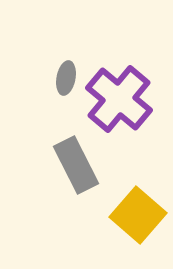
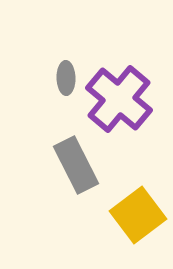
gray ellipse: rotated 12 degrees counterclockwise
yellow square: rotated 12 degrees clockwise
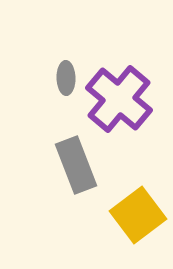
gray rectangle: rotated 6 degrees clockwise
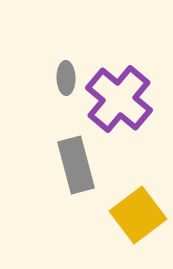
gray rectangle: rotated 6 degrees clockwise
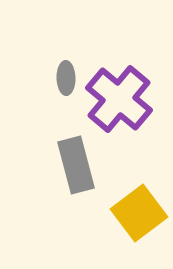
yellow square: moved 1 px right, 2 px up
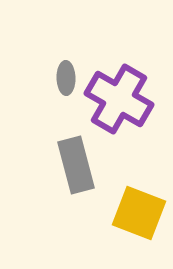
purple cross: rotated 10 degrees counterclockwise
yellow square: rotated 32 degrees counterclockwise
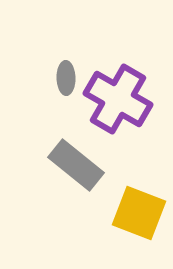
purple cross: moved 1 px left
gray rectangle: rotated 36 degrees counterclockwise
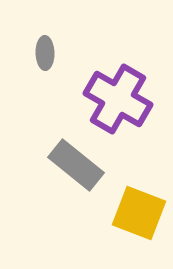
gray ellipse: moved 21 px left, 25 px up
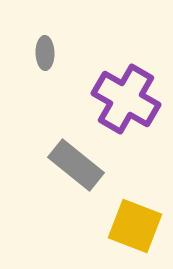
purple cross: moved 8 px right
yellow square: moved 4 px left, 13 px down
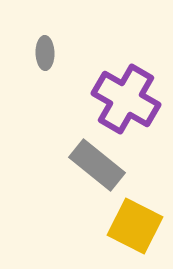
gray rectangle: moved 21 px right
yellow square: rotated 6 degrees clockwise
